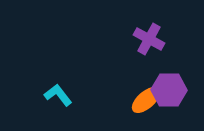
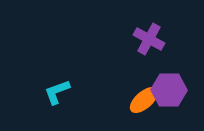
cyan L-shape: moved 1 px left, 3 px up; rotated 72 degrees counterclockwise
orange ellipse: moved 2 px left
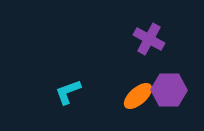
cyan L-shape: moved 11 px right
orange ellipse: moved 6 px left, 4 px up
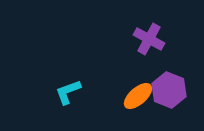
purple hexagon: rotated 20 degrees clockwise
